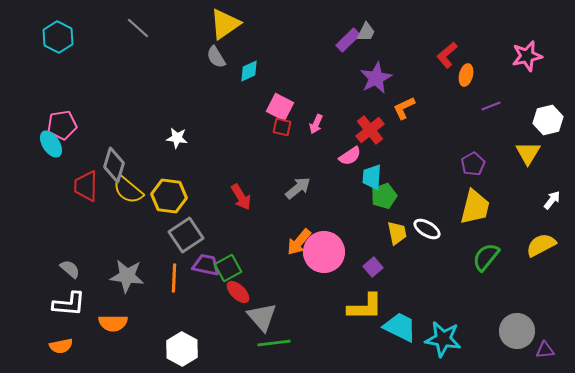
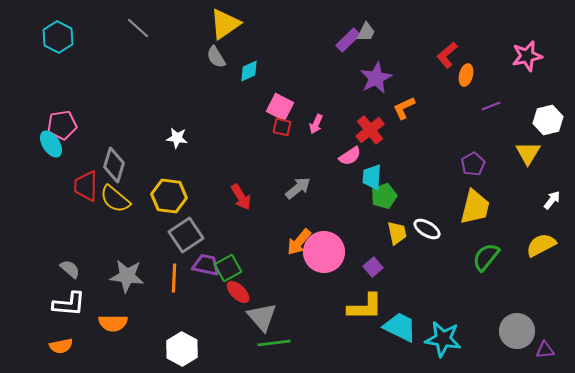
yellow semicircle at (128, 190): moved 13 px left, 9 px down
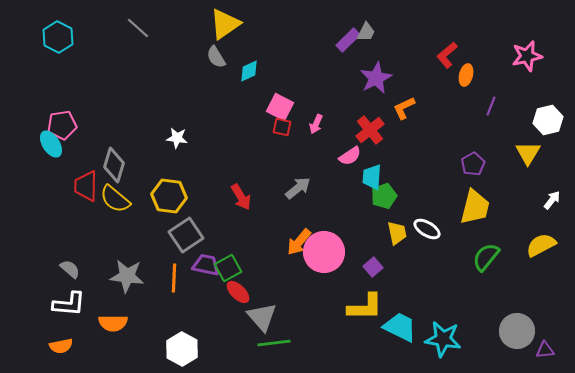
purple line at (491, 106): rotated 48 degrees counterclockwise
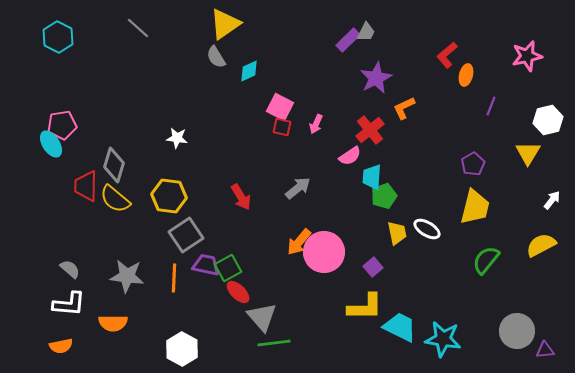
green semicircle at (486, 257): moved 3 px down
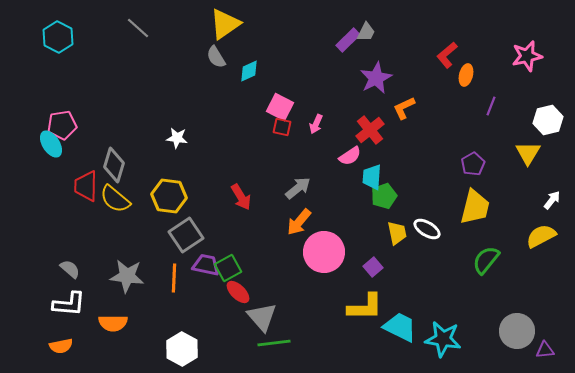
orange arrow at (299, 242): moved 20 px up
yellow semicircle at (541, 245): moved 9 px up
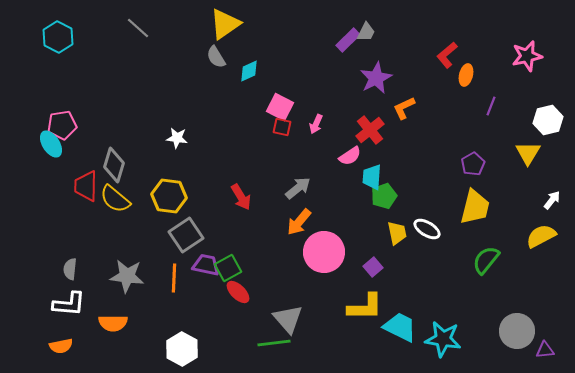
gray semicircle at (70, 269): rotated 125 degrees counterclockwise
gray triangle at (262, 317): moved 26 px right, 2 px down
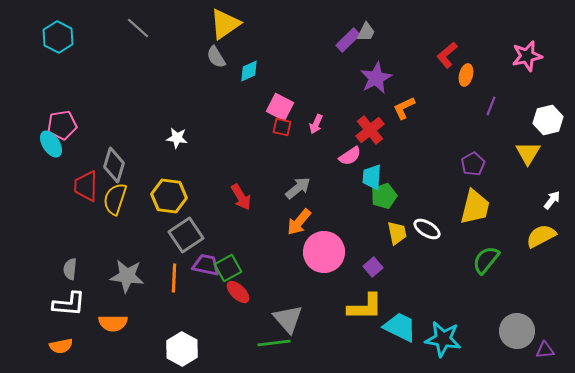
yellow semicircle at (115, 199): rotated 68 degrees clockwise
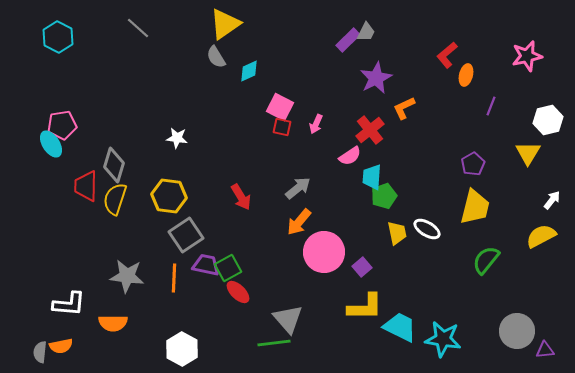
purple square at (373, 267): moved 11 px left
gray semicircle at (70, 269): moved 30 px left, 83 px down
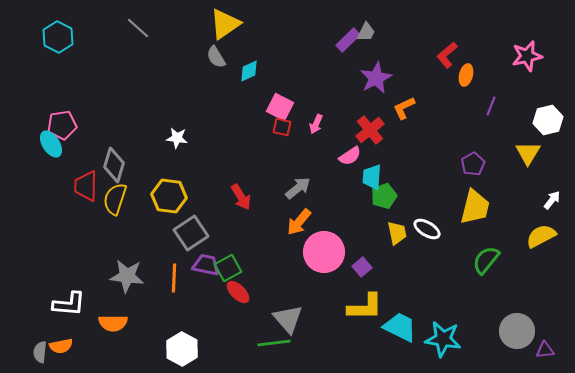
gray square at (186, 235): moved 5 px right, 2 px up
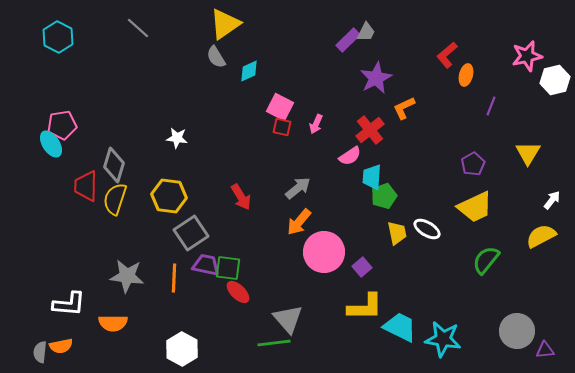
white hexagon at (548, 120): moved 7 px right, 40 px up
yellow trapezoid at (475, 207): rotated 51 degrees clockwise
green square at (228, 268): rotated 36 degrees clockwise
